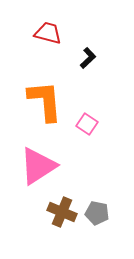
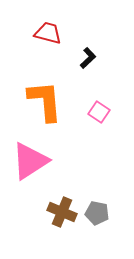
pink square: moved 12 px right, 12 px up
pink triangle: moved 8 px left, 5 px up
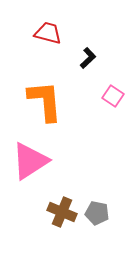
pink square: moved 14 px right, 16 px up
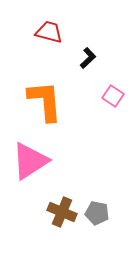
red trapezoid: moved 1 px right, 1 px up
